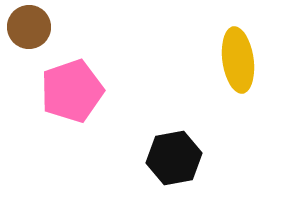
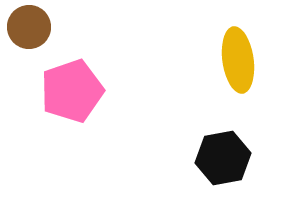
black hexagon: moved 49 px right
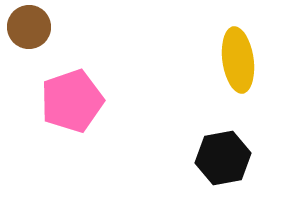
pink pentagon: moved 10 px down
